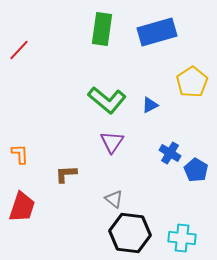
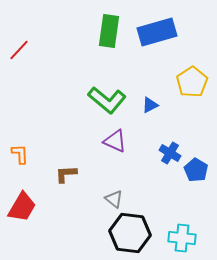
green rectangle: moved 7 px right, 2 px down
purple triangle: moved 3 px right, 1 px up; rotated 40 degrees counterclockwise
red trapezoid: rotated 12 degrees clockwise
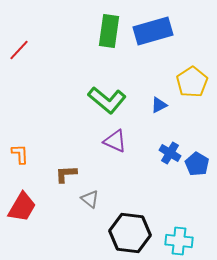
blue rectangle: moved 4 px left, 1 px up
blue triangle: moved 9 px right
blue pentagon: moved 1 px right, 6 px up
gray triangle: moved 24 px left
cyan cross: moved 3 px left, 3 px down
